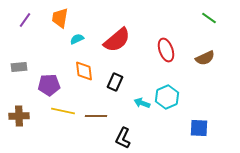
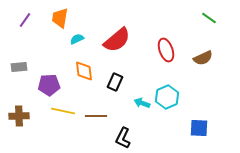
brown semicircle: moved 2 px left
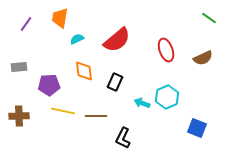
purple line: moved 1 px right, 4 px down
blue square: moved 2 px left; rotated 18 degrees clockwise
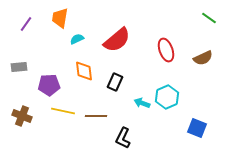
brown cross: moved 3 px right; rotated 24 degrees clockwise
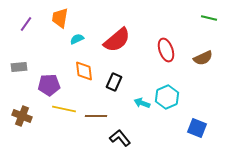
green line: rotated 21 degrees counterclockwise
black rectangle: moved 1 px left
yellow line: moved 1 px right, 2 px up
black L-shape: moved 3 px left; rotated 115 degrees clockwise
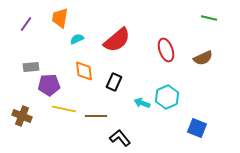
gray rectangle: moved 12 px right
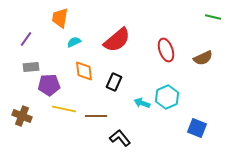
green line: moved 4 px right, 1 px up
purple line: moved 15 px down
cyan semicircle: moved 3 px left, 3 px down
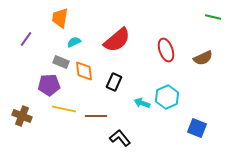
gray rectangle: moved 30 px right, 5 px up; rotated 28 degrees clockwise
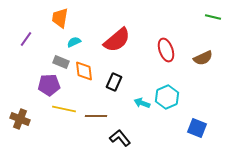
brown cross: moved 2 px left, 3 px down
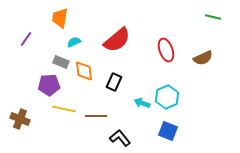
blue square: moved 29 px left, 3 px down
